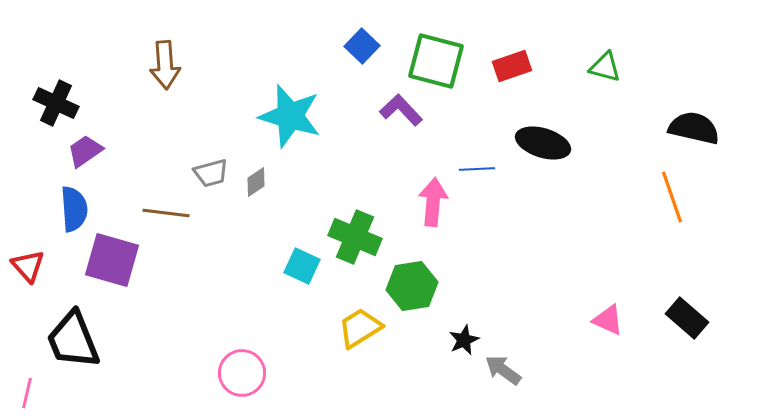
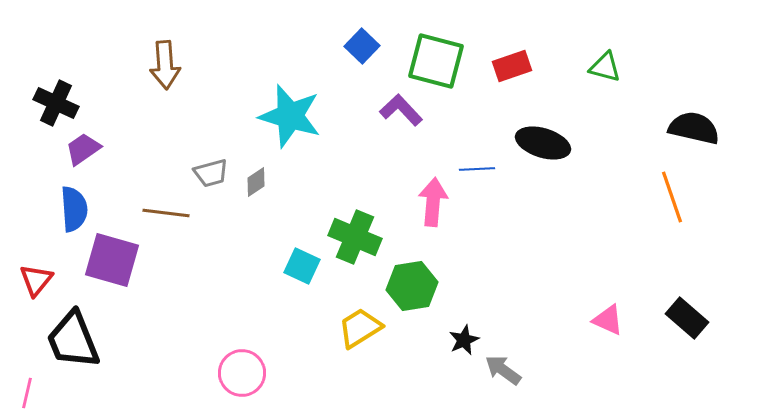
purple trapezoid: moved 2 px left, 2 px up
red triangle: moved 8 px right, 14 px down; rotated 21 degrees clockwise
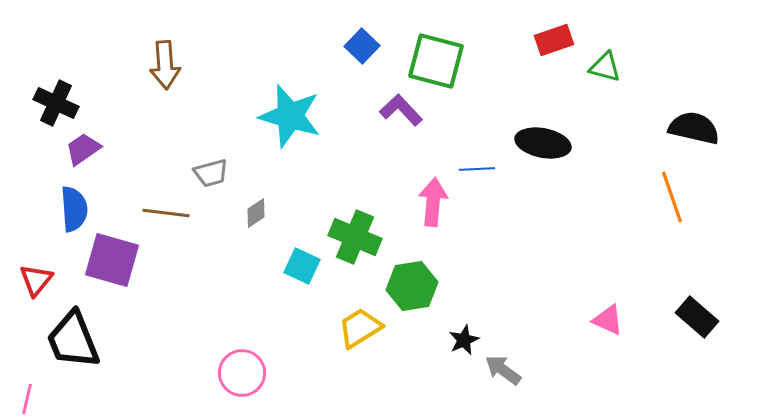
red rectangle: moved 42 px right, 26 px up
black ellipse: rotated 6 degrees counterclockwise
gray diamond: moved 31 px down
black rectangle: moved 10 px right, 1 px up
pink line: moved 6 px down
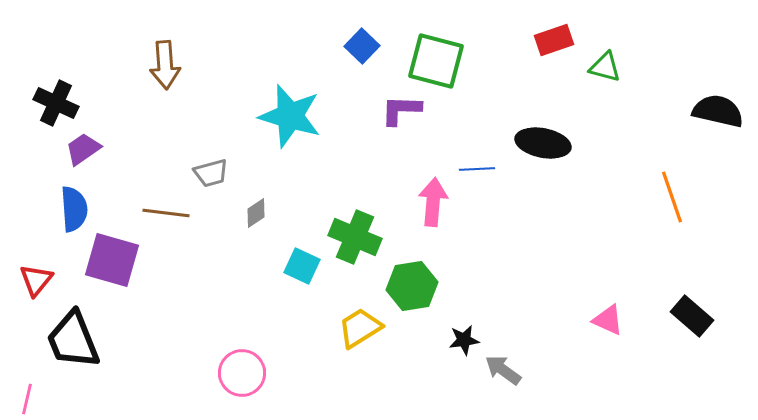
purple L-shape: rotated 45 degrees counterclockwise
black semicircle: moved 24 px right, 17 px up
black rectangle: moved 5 px left, 1 px up
black star: rotated 16 degrees clockwise
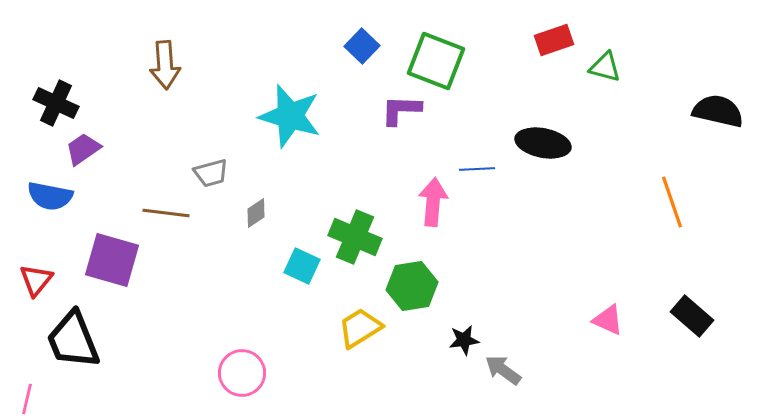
green square: rotated 6 degrees clockwise
orange line: moved 5 px down
blue semicircle: moved 24 px left, 13 px up; rotated 105 degrees clockwise
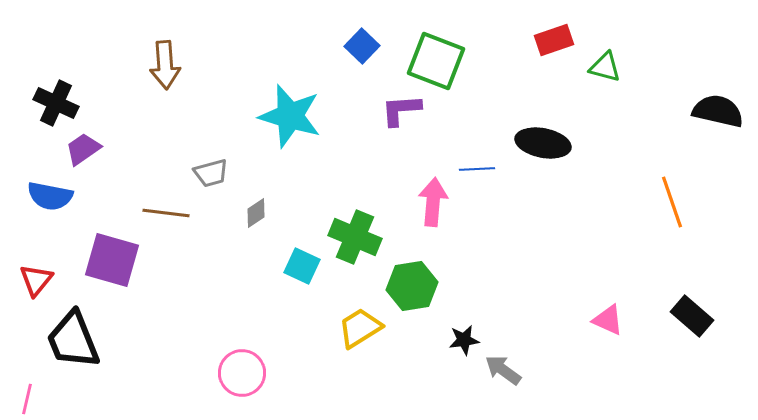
purple L-shape: rotated 6 degrees counterclockwise
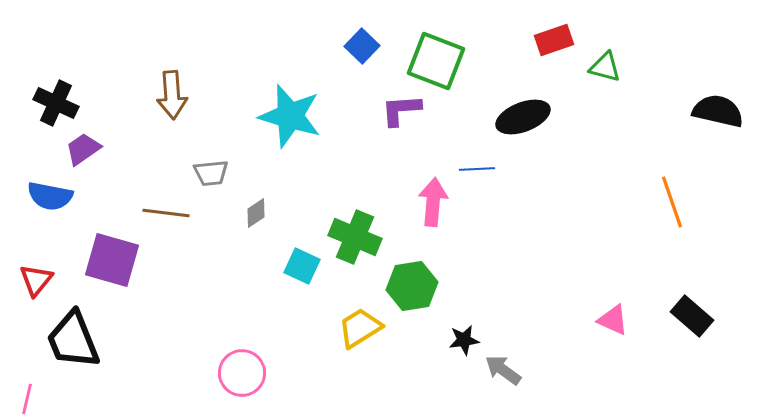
brown arrow: moved 7 px right, 30 px down
black ellipse: moved 20 px left, 26 px up; rotated 32 degrees counterclockwise
gray trapezoid: rotated 9 degrees clockwise
pink triangle: moved 5 px right
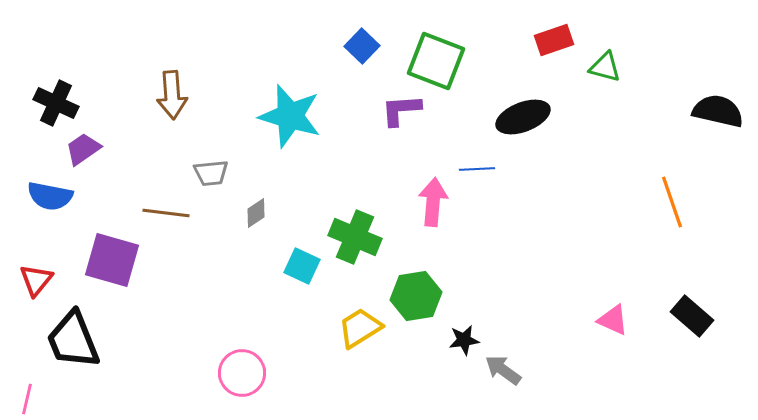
green hexagon: moved 4 px right, 10 px down
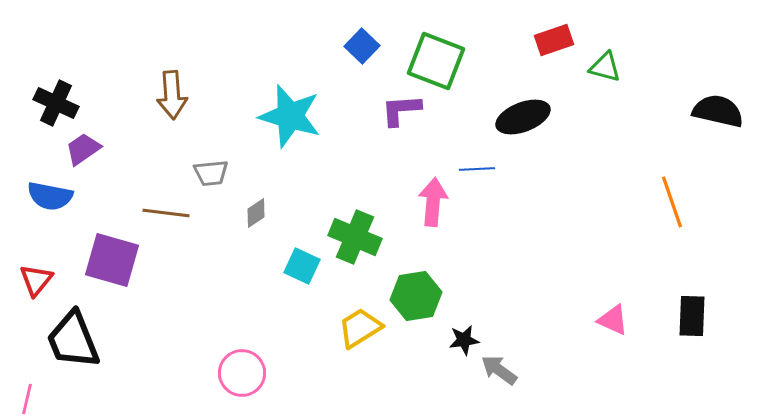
black rectangle: rotated 51 degrees clockwise
gray arrow: moved 4 px left
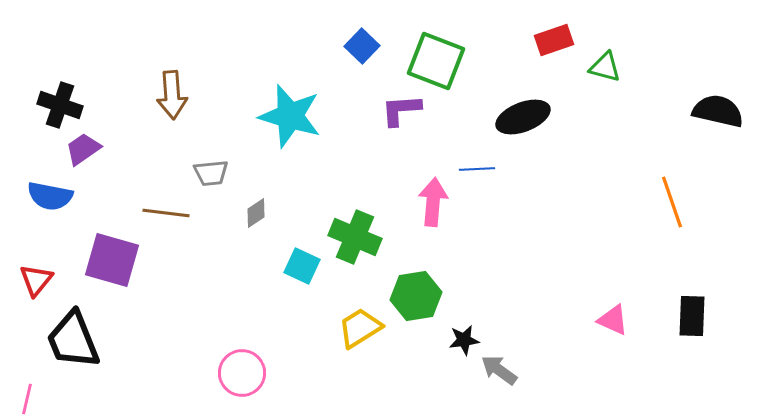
black cross: moved 4 px right, 2 px down; rotated 6 degrees counterclockwise
